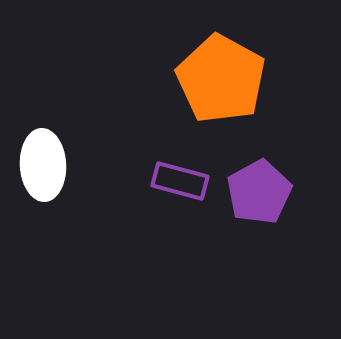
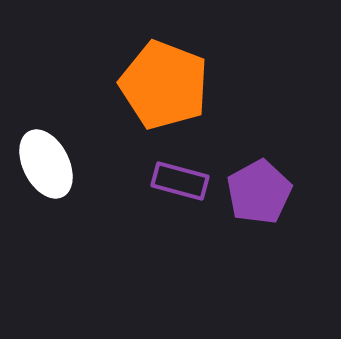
orange pentagon: moved 57 px left, 6 px down; rotated 8 degrees counterclockwise
white ellipse: moved 3 px right, 1 px up; rotated 24 degrees counterclockwise
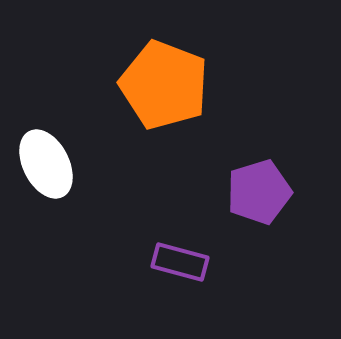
purple rectangle: moved 81 px down
purple pentagon: rotated 12 degrees clockwise
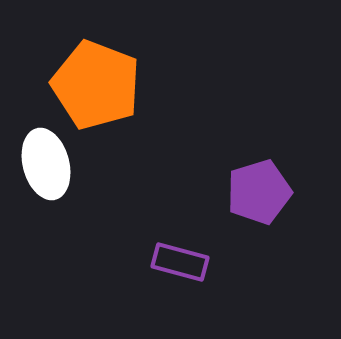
orange pentagon: moved 68 px left
white ellipse: rotated 12 degrees clockwise
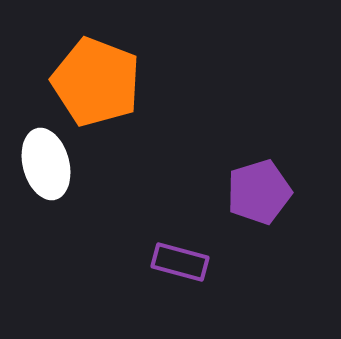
orange pentagon: moved 3 px up
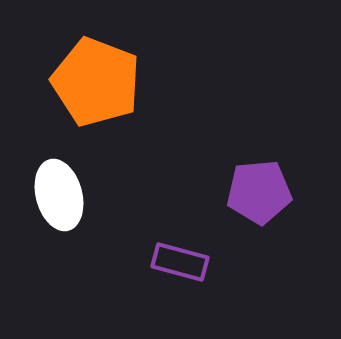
white ellipse: moved 13 px right, 31 px down
purple pentagon: rotated 12 degrees clockwise
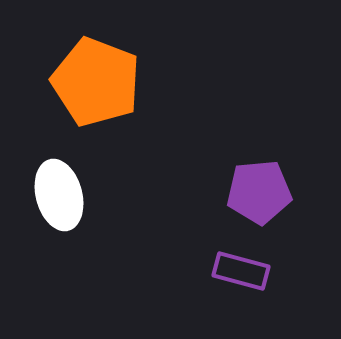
purple rectangle: moved 61 px right, 9 px down
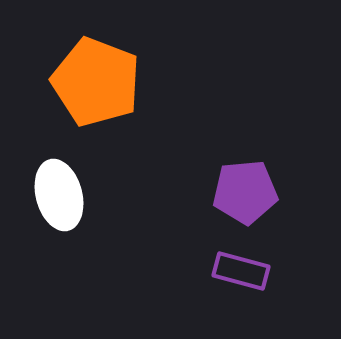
purple pentagon: moved 14 px left
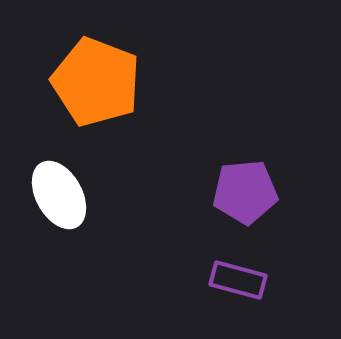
white ellipse: rotated 14 degrees counterclockwise
purple rectangle: moved 3 px left, 9 px down
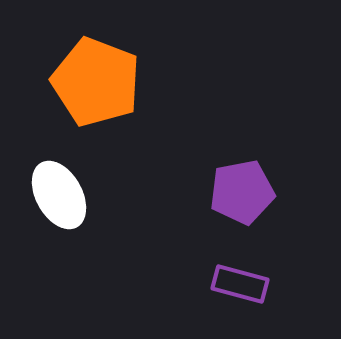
purple pentagon: moved 3 px left; rotated 6 degrees counterclockwise
purple rectangle: moved 2 px right, 4 px down
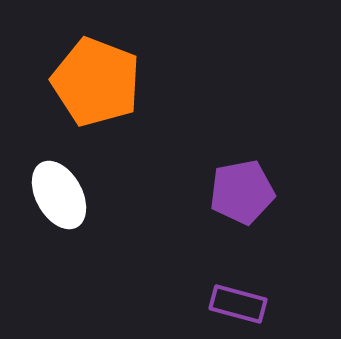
purple rectangle: moved 2 px left, 20 px down
